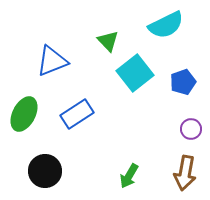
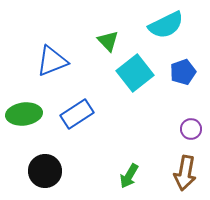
blue pentagon: moved 10 px up
green ellipse: rotated 56 degrees clockwise
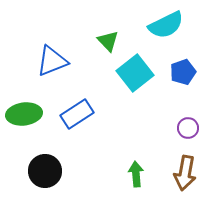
purple circle: moved 3 px left, 1 px up
green arrow: moved 7 px right, 2 px up; rotated 145 degrees clockwise
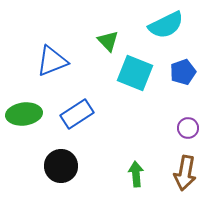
cyan square: rotated 30 degrees counterclockwise
black circle: moved 16 px right, 5 px up
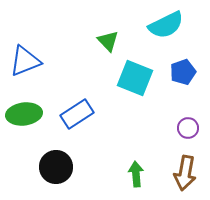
blue triangle: moved 27 px left
cyan square: moved 5 px down
black circle: moved 5 px left, 1 px down
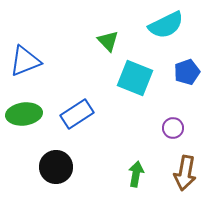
blue pentagon: moved 4 px right
purple circle: moved 15 px left
green arrow: rotated 15 degrees clockwise
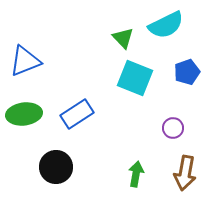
green triangle: moved 15 px right, 3 px up
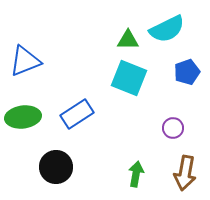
cyan semicircle: moved 1 px right, 4 px down
green triangle: moved 5 px right, 2 px down; rotated 45 degrees counterclockwise
cyan square: moved 6 px left
green ellipse: moved 1 px left, 3 px down
